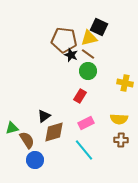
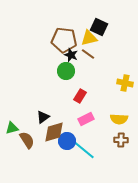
green circle: moved 22 px left
black triangle: moved 1 px left, 1 px down
pink rectangle: moved 4 px up
cyan line: rotated 10 degrees counterclockwise
blue circle: moved 32 px right, 19 px up
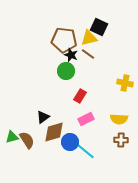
green triangle: moved 9 px down
blue circle: moved 3 px right, 1 px down
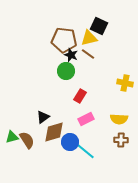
black square: moved 1 px up
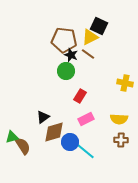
yellow triangle: moved 1 px right, 1 px up; rotated 12 degrees counterclockwise
brown semicircle: moved 4 px left, 6 px down
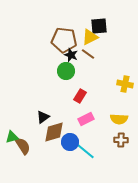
black square: rotated 30 degrees counterclockwise
yellow cross: moved 1 px down
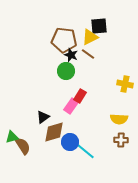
pink rectangle: moved 15 px left, 13 px up; rotated 28 degrees counterclockwise
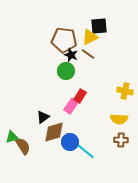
yellow cross: moved 7 px down
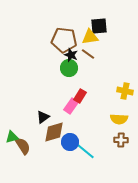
yellow triangle: rotated 18 degrees clockwise
green circle: moved 3 px right, 3 px up
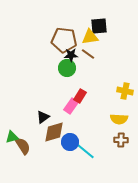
black star: rotated 24 degrees counterclockwise
green circle: moved 2 px left
